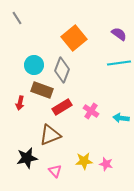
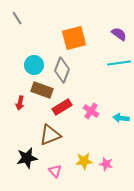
orange square: rotated 25 degrees clockwise
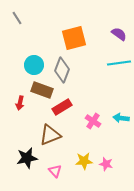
pink cross: moved 2 px right, 10 px down
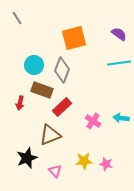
red rectangle: rotated 12 degrees counterclockwise
black star: rotated 10 degrees counterclockwise
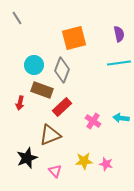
purple semicircle: rotated 42 degrees clockwise
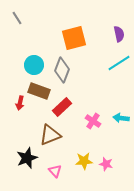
cyan line: rotated 25 degrees counterclockwise
brown rectangle: moved 3 px left, 1 px down
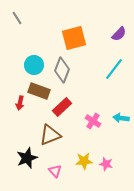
purple semicircle: rotated 56 degrees clockwise
cyan line: moved 5 px left, 6 px down; rotated 20 degrees counterclockwise
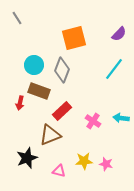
red rectangle: moved 4 px down
pink triangle: moved 4 px right; rotated 32 degrees counterclockwise
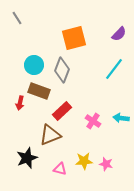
pink triangle: moved 1 px right, 2 px up
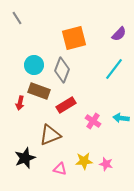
red rectangle: moved 4 px right, 6 px up; rotated 12 degrees clockwise
black star: moved 2 px left
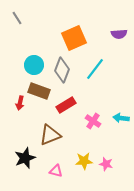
purple semicircle: rotated 42 degrees clockwise
orange square: rotated 10 degrees counterclockwise
cyan line: moved 19 px left
pink triangle: moved 4 px left, 2 px down
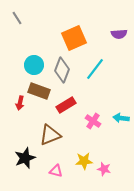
pink star: moved 2 px left, 5 px down
